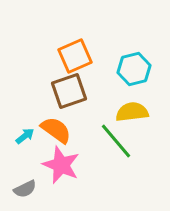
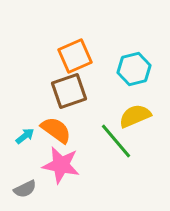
yellow semicircle: moved 3 px right, 4 px down; rotated 16 degrees counterclockwise
pink star: rotated 12 degrees counterclockwise
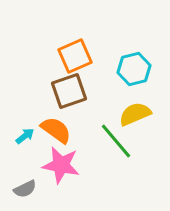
yellow semicircle: moved 2 px up
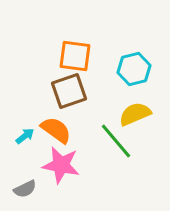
orange square: rotated 32 degrees clockwise
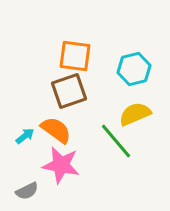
gray semicircle: moved 2 px right, 2 px down
